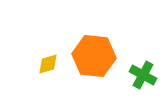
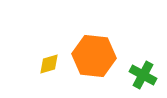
yellow diamond: moved 1 px right
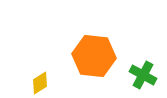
yellow diamond: moved 9 px left, 19 px down; rotated 15 degrees counterclockwise
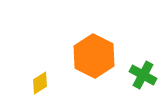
orange hexagon: rotated 21 degrees clockwise
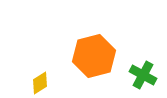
orange hexagon: rotated 18 degrees clockwise
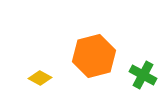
yellow diamond: moved 5 px up; rotated 60 degrees clockwise
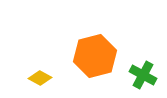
orange hexagon: moved 1 px right
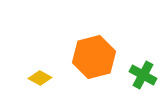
orange hexagon: moved 1 px left, 1 px down
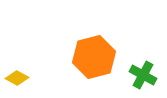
yellow diamond: moved 23 px left
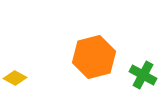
yellow diamond: moved 2 px left
